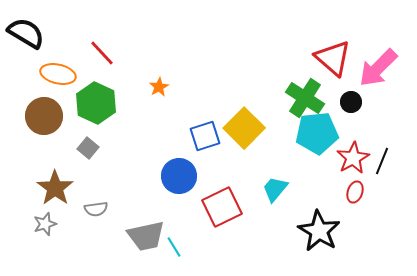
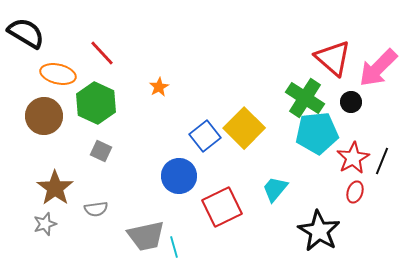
blue square: rotated 20 degrees counterclockwise
gray square: moved 13 px right, 3 px down; rotated 15 degrees counterclockwise
cyan line: rotated 15 degrees clockwise
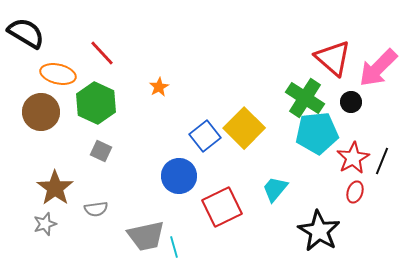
brown circle: moved 3 px left, 4 px up
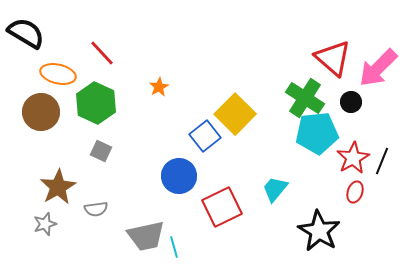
yellow square: moved 9 px left, 14 px up
brown star: moved 3 px right, 1 px up; rotated 6 degrees clockwise
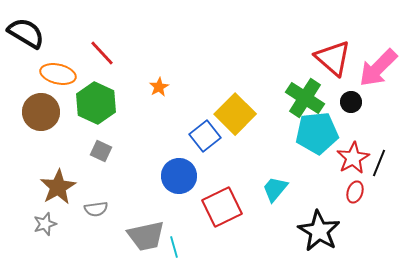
black line: moved 3 px left, 2 px down
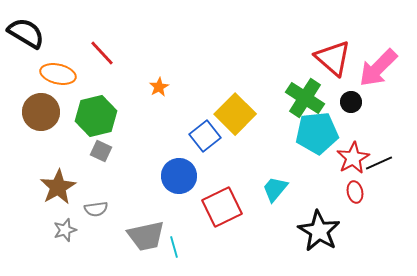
green hexagon: moved 13 px down; rotated 21 degrees clockwise
black line: rotated 44 degrees clockwise
red ellipse: rotated 30 degrees counterclockwise
gray star: moved 20 px right, 6 px down
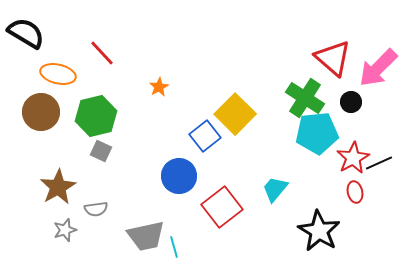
red square: rotated 12 degrees counterclockwise
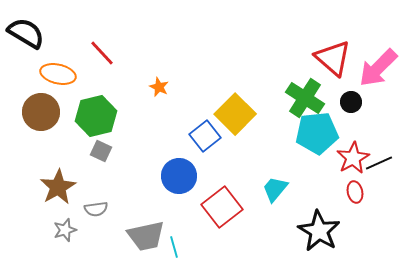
orange star: rotated 18 degrees counterclockwise
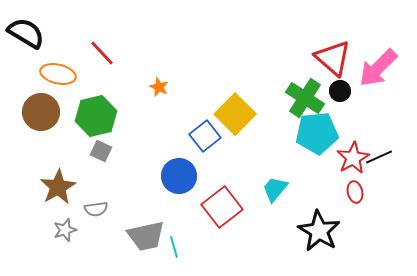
black circle: moved 11 px left, 11 px up
black line: moved 6 px up
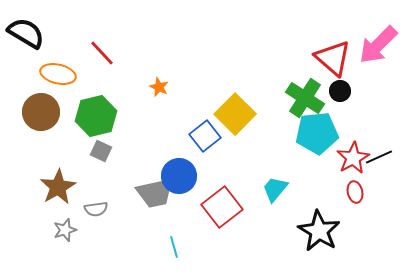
pink arrow: moved 23 px up
gray trapezoid: moved 9 px right, 43 px up
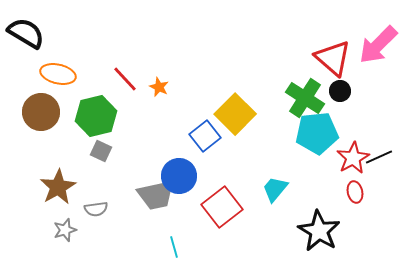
red line: moved 23 px right, 26 px down
gray trapezoid: moved 1 px right, 2 px down
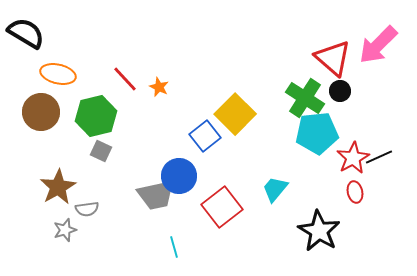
gray semicircle: moved 9 px left
